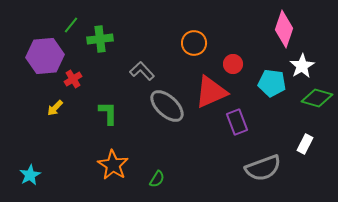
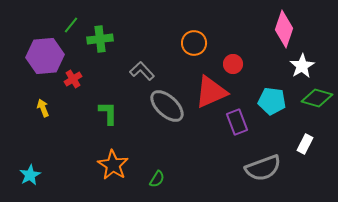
cyan pentagon: moved 18 px down
yellow arrow: moved 12 px left; rotated 114 degrees clockwise
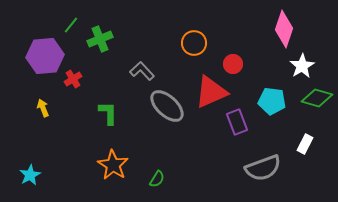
green cross: rotated 15 degrees counterclockwise
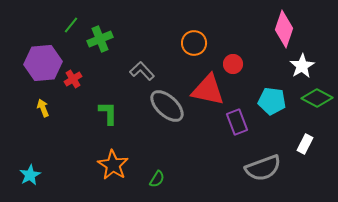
purple hexagon: moved 2 px left, 7 px down
red triangle: moved 3 px left, 2 px up; rotated 36 degrees clockwise
green diamond: rotated 12 degrees clockwise
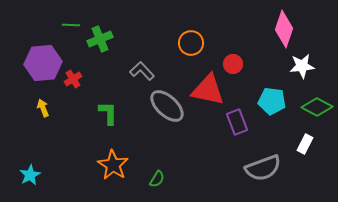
green line: rotated 54 degrees clockwise
orange circle: moved 3 px left
white star: rotated 25 degrees clockwise
green diamond: moved 9 px down
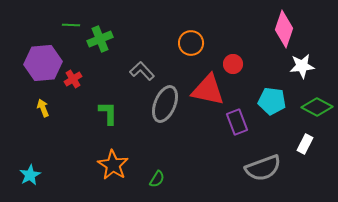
gray ellipse: moved 2 px left, 2 px up; rotated 69 degrees clockwise
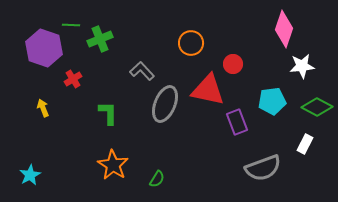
purple hexagon: moved 1 px right, 15 px up; rotated 24 degrees clockwise
cyan pentagon: rotated 16 degrees counterclockwise
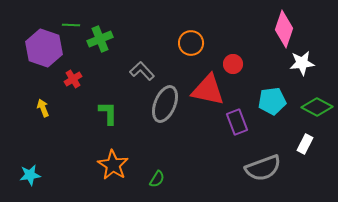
white star: moved 3 px up
cyan star: rotated 20 degrees clockwise
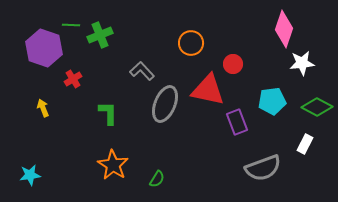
green cross: moved 4 px up
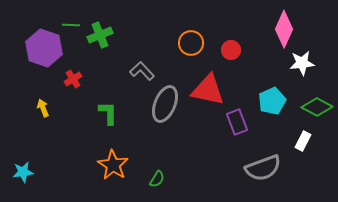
pink diamond: rotated 6 degrees clockwise
red circle: moved 2 px left, 14 px up
cyan pentagon: rotated 16 degrees counterclockwise
white rectangle: moved 2 px left, 3 px up
cyan star: moved 7 px left, 3 px up
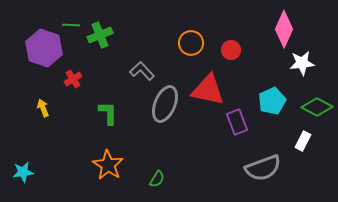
orange star: moved 5 px left
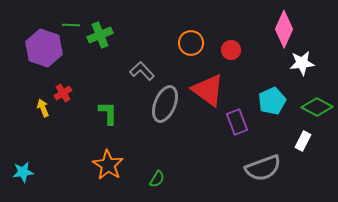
red cross: moved 10 px left, 14 px down
red triangle: rotated 24 degrees clockwise
